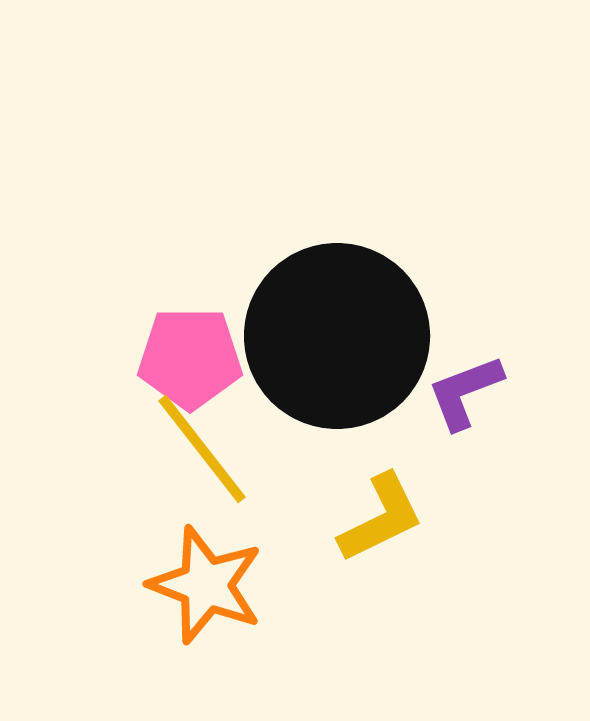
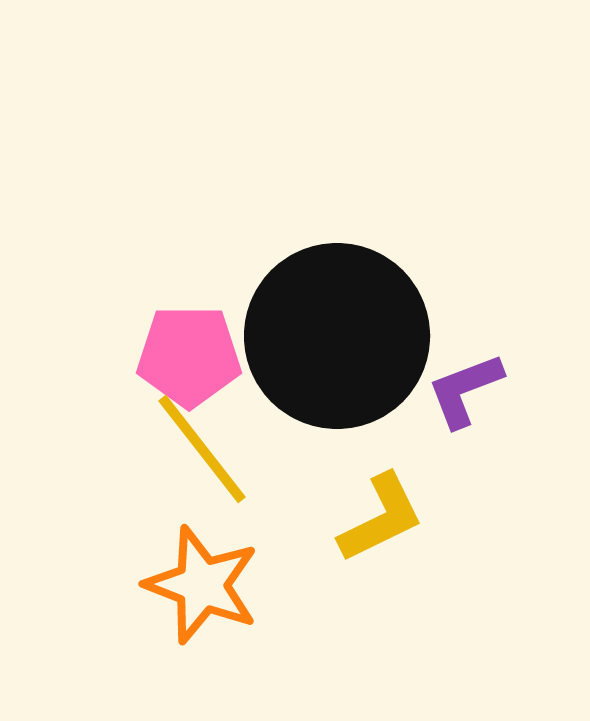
pink pentagon: moved 1 px left, 2 px up
purple L-shape: moved 2 px up
orange star: moved 4 px left
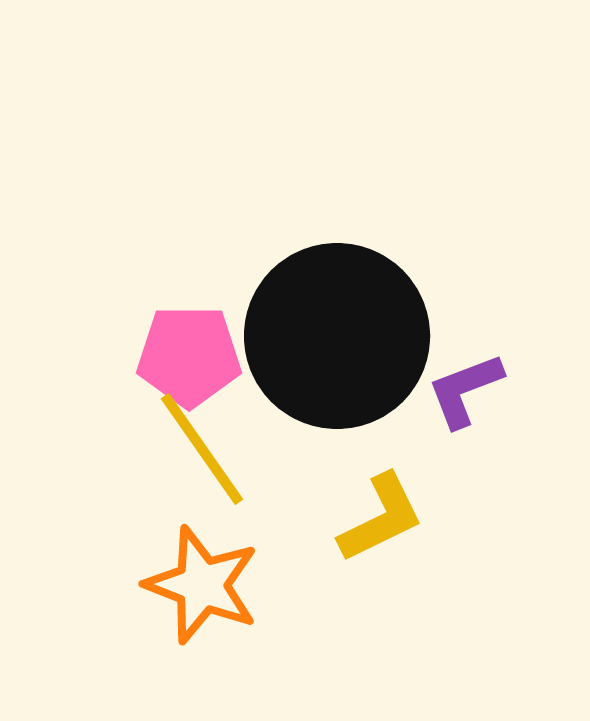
yellow line: rotated 3 degrees clockwise
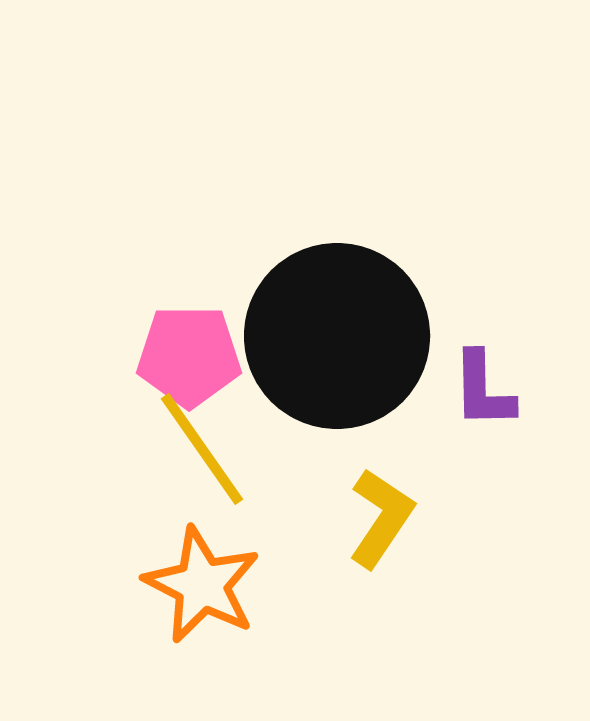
purple L-shape: moved 18 px right; rotated 70 degrees counterclockwise
yellow L-shape: rotated 30 degrees counterclockwise
orange star: rotated 6 degrees clockwise
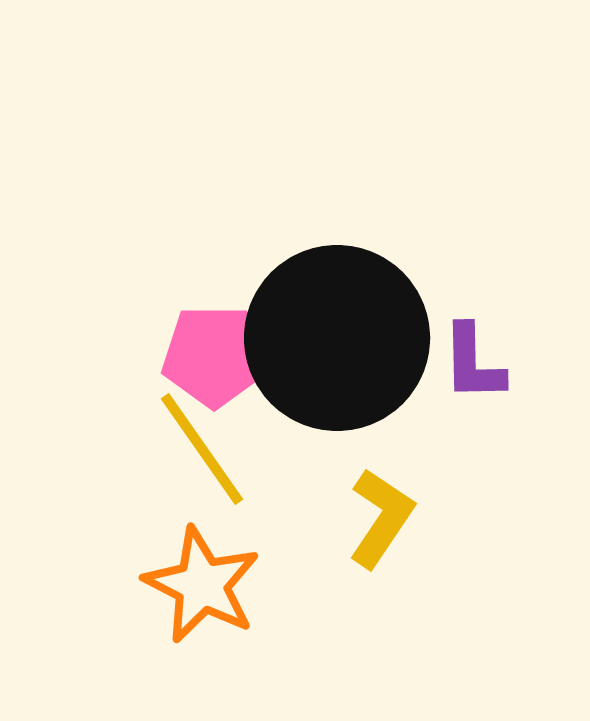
black circle: moved 2 px down
pink pentagon: moved 25 px right
purple L-shape: moved 10 px left, 27 px up
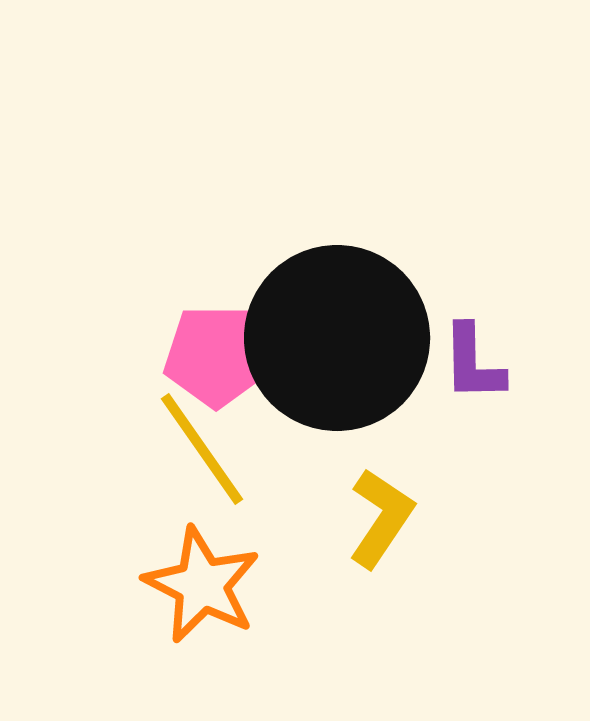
pink pentagon: moved 2 px right
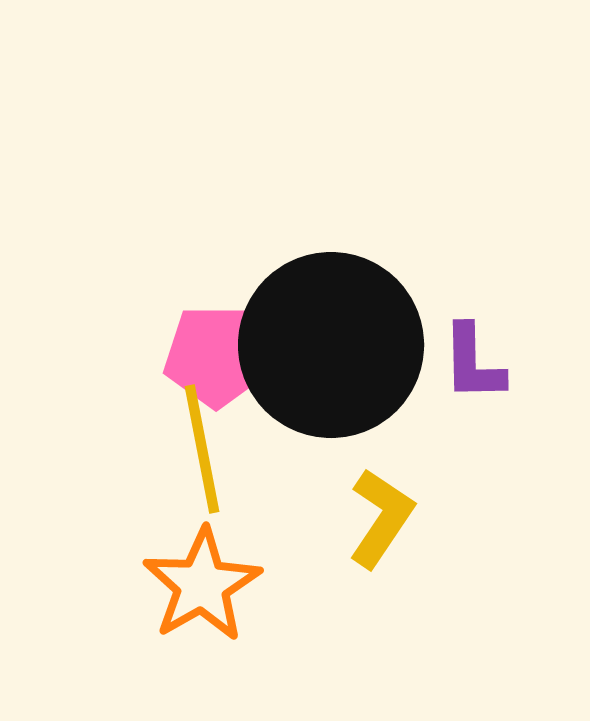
black circle: moved 6 px left, 7 px down
yellow line: rotated 24 degrees clockwise
orange star: rotated 15 degrees clockwise
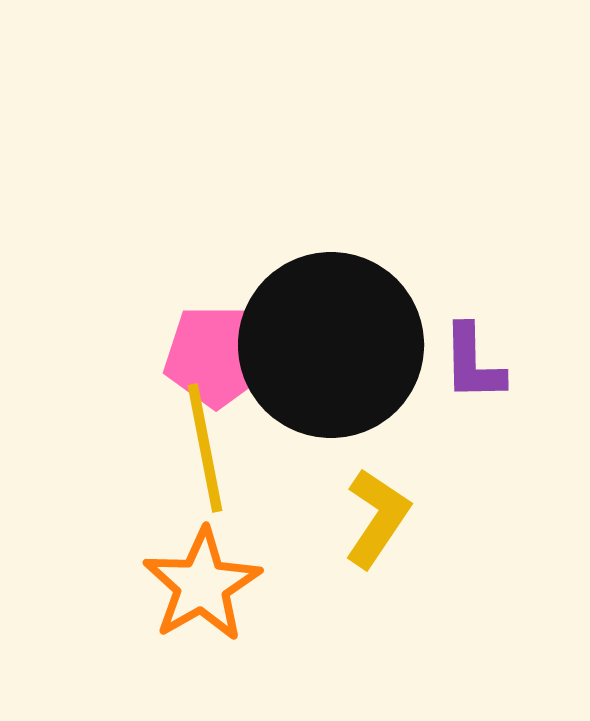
yellow line: moved 3 px right, 1 px up
yellow L-shape: moved 4 px left
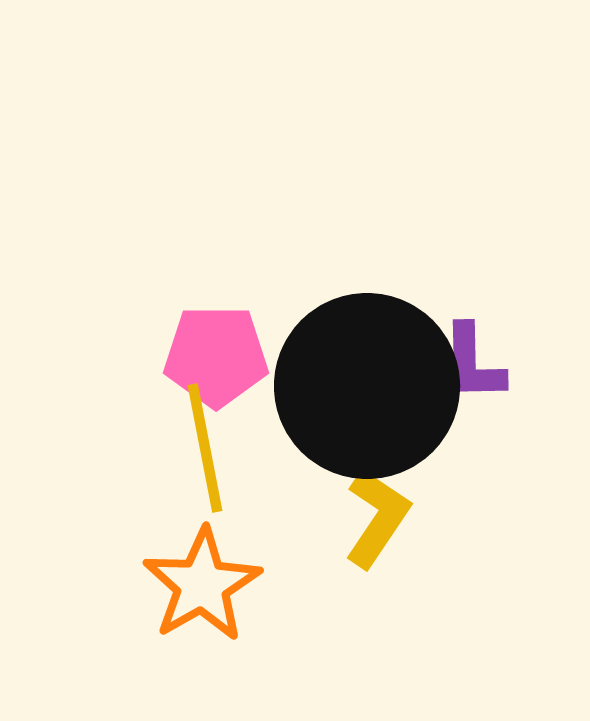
black circle: moved 36 px right, 41 px down
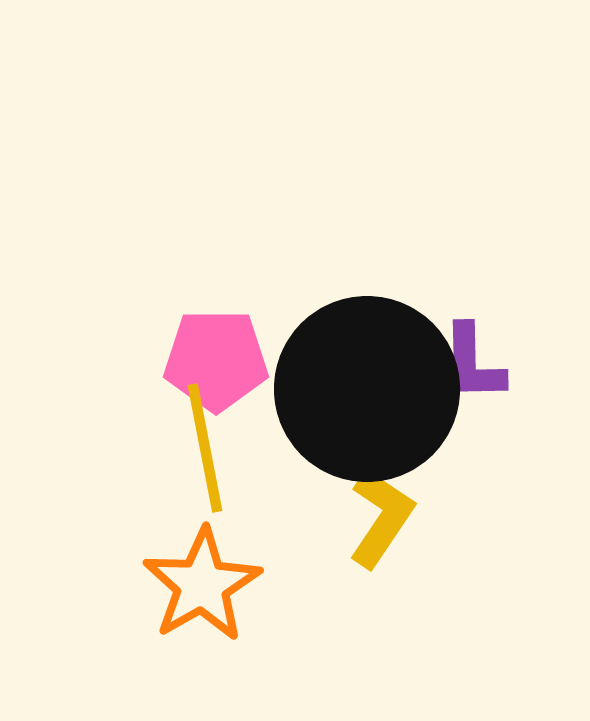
pink pentagon: moved 4 px down
black circle: moved 3 px down
yellow L-shape: moved 4 px right
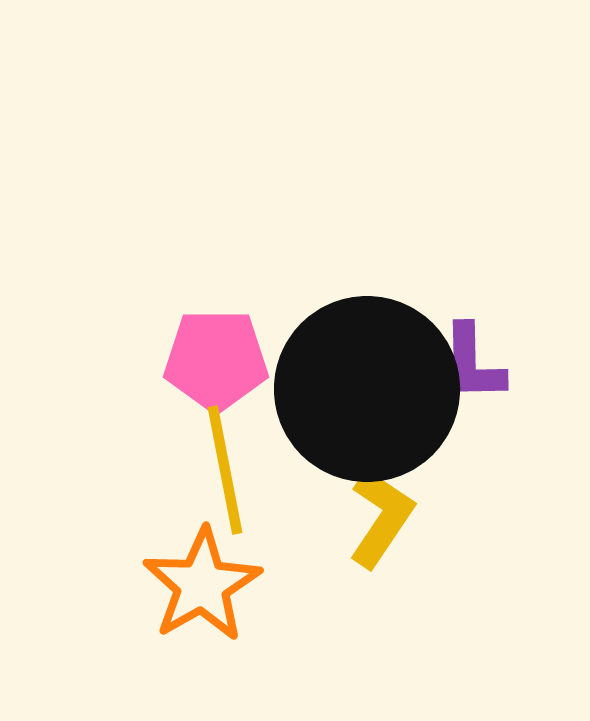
yellow line: moved 20 px right, 22 px down
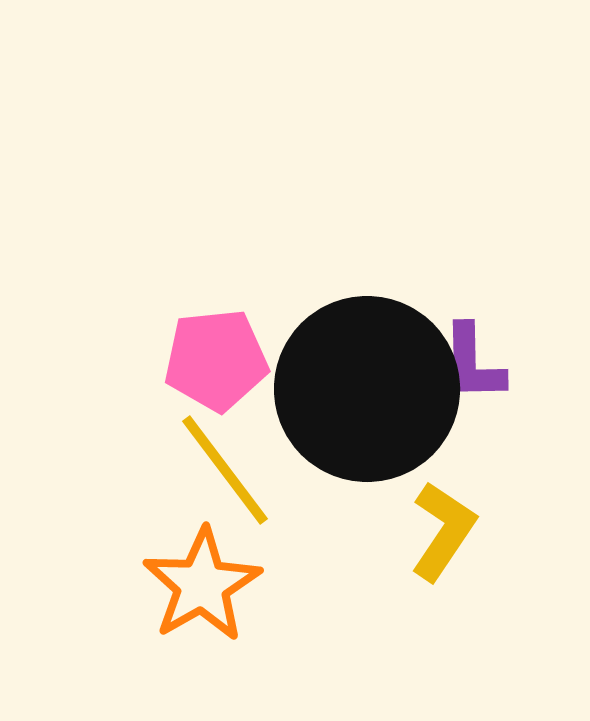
pink pentagon: rotated 6 degrees counterclockwise
yellow line: rotated 26 degrees counterclockwise
yellow L-shape: moved 62 px right, 13 px down
